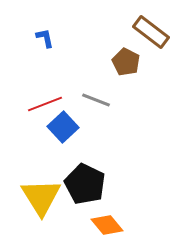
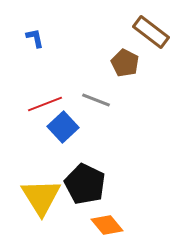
blue L-shape: moved 10 px left
brown pentagon: moved 1 px left, 1 px down
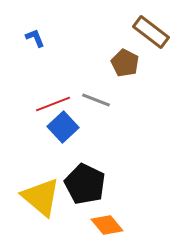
blue L-shape: rotated 10 degrees counterclockwise
red line: moved 8 px right
yellow triangle: rotated 18 degrees counterclockwise
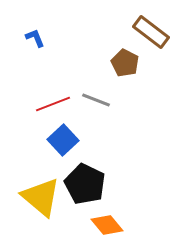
blue square: moved 13 px down
